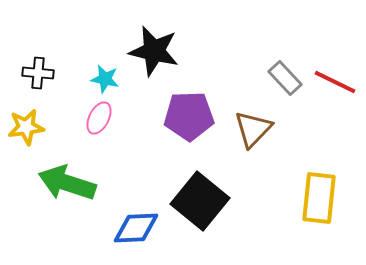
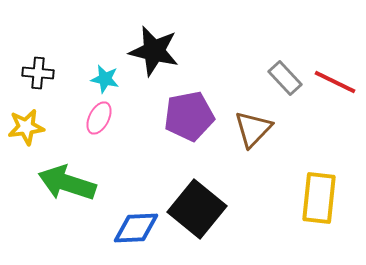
purple pentagon: rotated 9 degrees counterclockwise
black square: moved 3 px left, 8 px down
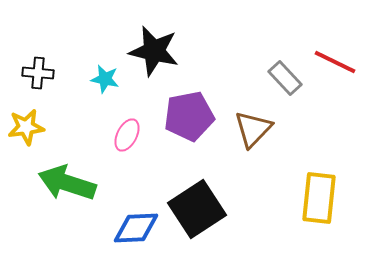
red line: moved 20 px up
pink ellipse: moved 28 px right, 17 px down
black square: rotated 18 degrees clockwise
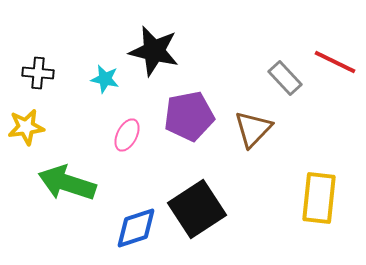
blue diamond: rotated 15 degrees counterclockwise
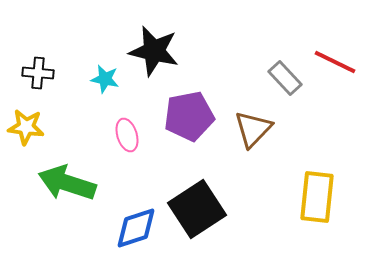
yellow star: rotated 15 degrees clockwise
pink ellipse: rotated 44 degrees counterclockwise
yellow rectangle: moved 2 px left, 1 px up
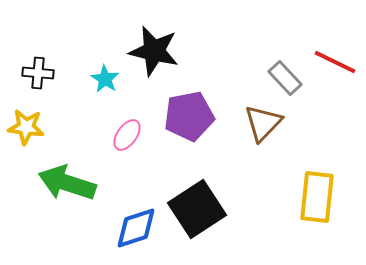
cyan star: rotated 20 degrees clockwise
brown triangle: moved 10 px right, 6 px up
pink ellipse: rotated 52 degrees clockwise
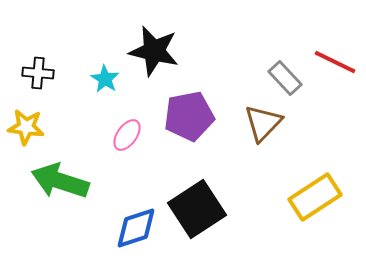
green arrow: moved 7 px left, 2 px up
yellow rectangle: moved 2 px left; rotated 51 degrees clockwise
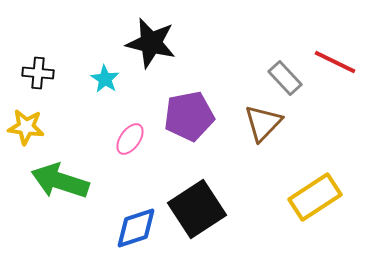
black star: moved 3 px left, 8 px up
pink ellipse: moved 3 px right, 4 px down
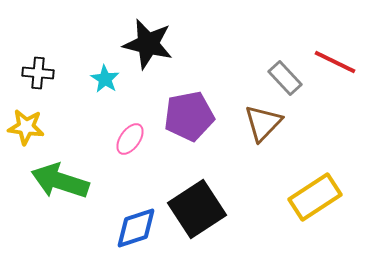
black star: moved 3 px left, 1 px down
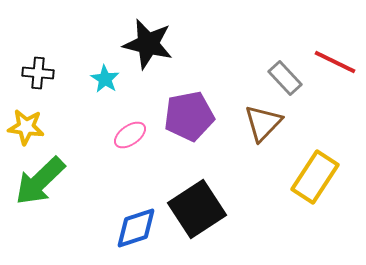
pink ellipse: moved 4 px up; rotated 20 degrees clockwise
green arrow: moved 20 px left; rotated 62 degrees counterclockwise
yellow rectangle: moved 20 px up; rotated 24 degrees counterclockwise
